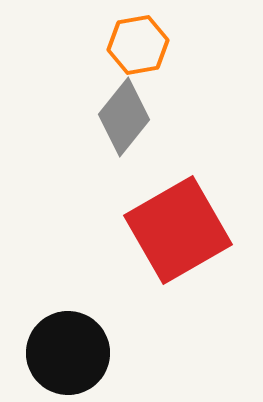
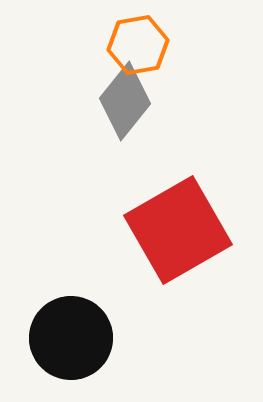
gray diamond: moved 1 px right, 16 px up
black circle: moved 3 px right, 15 px up
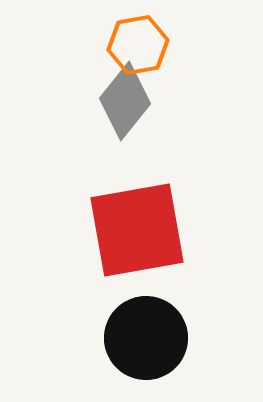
red square: moved 41 px left; rotated 20 degrees clockwise
black circle: moved 75 px right
